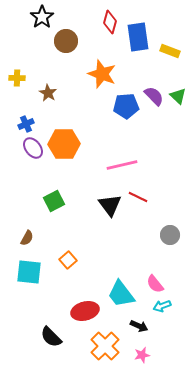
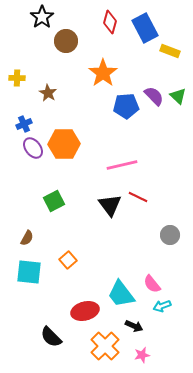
blue rectangle: moved 7 px right, 9 px up; rotated 20 degrees counterclockwise
orange star: moved 1 px right, 1 px up; rotated 16 degrees clockwise
blue cross: moved 2 px left
pink semicircle: moved 3 px left
black arrow: moved 5 px left
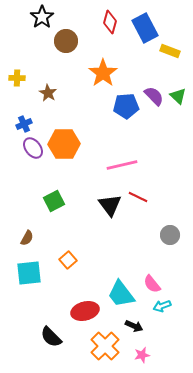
cyan square: moved 1 px down; rotated 12 degrees counterclockwise
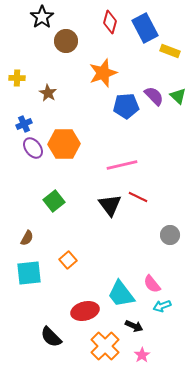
orange star: rotated 16 degrees clockwise
green square: rotated 10 degrees counterclockwise
pink star: rotated 21 degrees counterclockwise
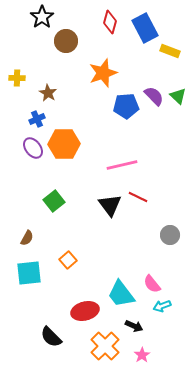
blue cross: moved 13 px right, 5 px up
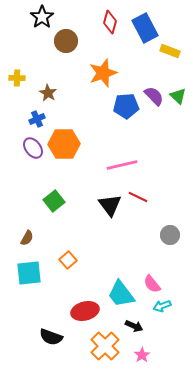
black semicircle: rotated 25 degrees counterclockwise
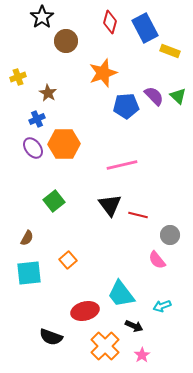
yellow cross: moved 1 px right, 1 px up; rotated 21 degrees counterclockwise
red line: moved 18 px down; rotated 12 degrees counterclockwise
pink semicircle: moved 5 px right, 24 px up
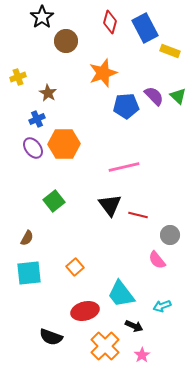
pink line: moved 2 px right, 2 px down
orange square: moved 7 px right, 7 px down
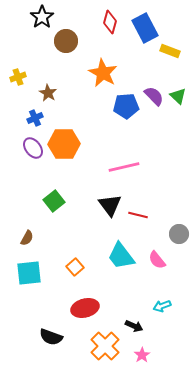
orange star: rotated 24 degrees counterclockwise
blue cross: moved 2 px left, 1 px up
gray circle: moved 9 px right, 1 px up
cyan trapezoid: moved 38 px up
red ellipse: moved 3 px up
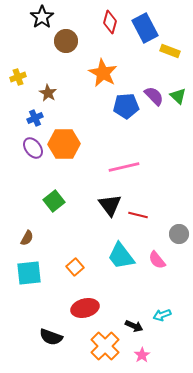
cyan arrow: moved 9 px down
